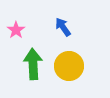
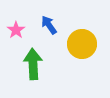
blue arrow: moved 14 px left, 2 px up
yellow circle: moved 13 px right, 22 px up
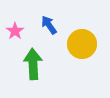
pink star: moved 1 px left, 1 px down
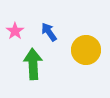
blue arrow: moved 7 px down
yellow circle: moved 4 px right, 6 px down
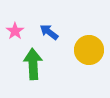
blue arrow: rotated 18 degrees counterclockwise
yellow circle: moved 3 px right
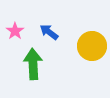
yellow circle: moved 3 px right, 4 px up
